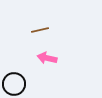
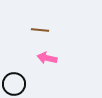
brown line: rotated 18 degrees clockwise
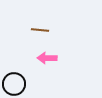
pink arrow: rotated 12 degrees counterclockwise
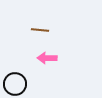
black circle: moved 1 px right
